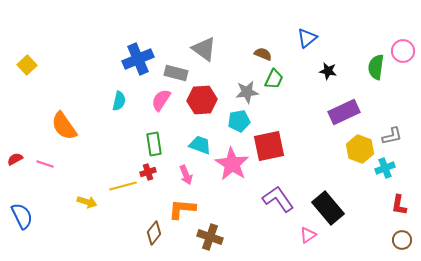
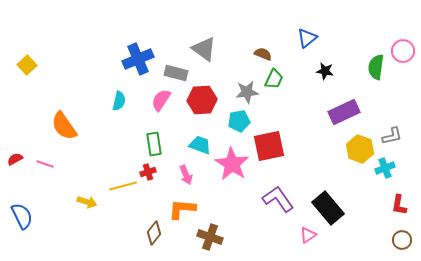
black star: moved 3 px left
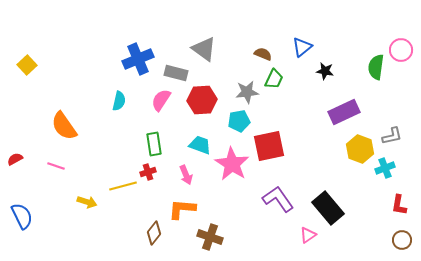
blue triangle: moved 5 px left, 9 px down
pink circle: moved 2 px left, 1 px up
pink line: moved 11 px right, 2 px down
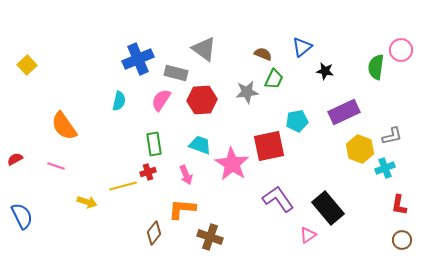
cyan pentagon: moved 58 px right
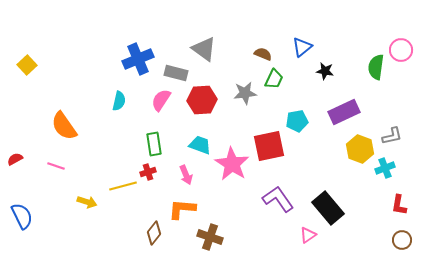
gray star: moved 2 px left, 1 px down
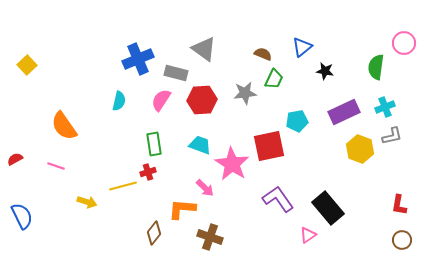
pink circle: moved 3 px right, 7 px up
cyan cross: moved 61 px up
pink arrow: moved 19 px right, 13 px down; rotated 24 degrees counterclockwise
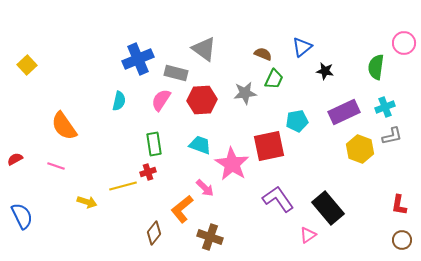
orange L-shape: rotated 44 degrees counterclockwise
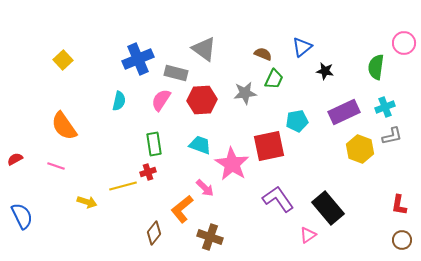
yellow square: moved 36 px right, 5 px up
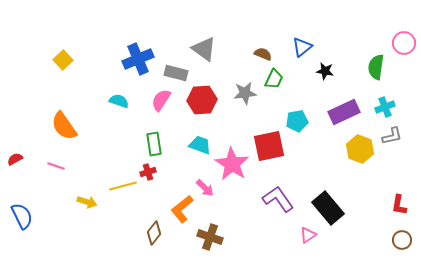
cyan semicircle: rotated 84 degrees counterclockwise
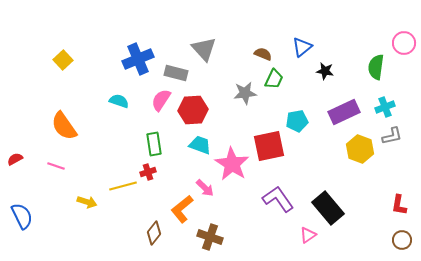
gray triangle: rotated 12 degrees clockwise
red hexagon: moved 9 px left, 10 px down
